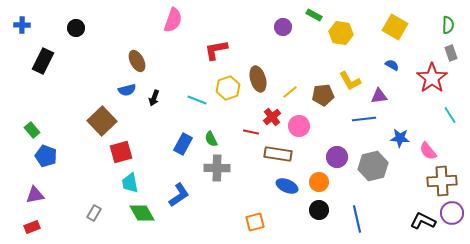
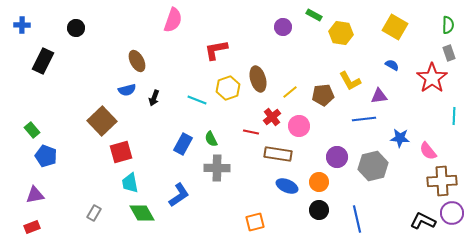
gray rectangle at (451, 53): moved 2 px left
cyan line at (450, 115): moved 4 px right, 1 px down; rotated 36 degrees clockwise
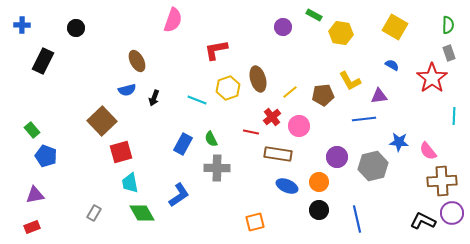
blue star at (400, 138): moved 1 px left, 4 px down
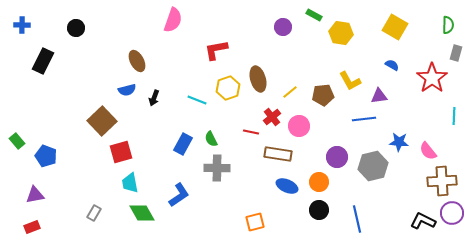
gray rectangle at (449, 53): moved 7 px right; rotated 35 degrees clockwise
green rectangle at (32, 130): moved 15 px left, 11 px down
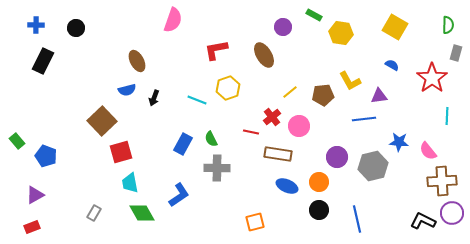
blue cross at (22, 25): moved 14 px right
brown ellipse at (258, 79): moved 6 px right, 24 px up; rotated 15 degrees counterclockwise
cyan line at (454, 116): moved 7 px left
purple triangle at (35, 195): rotated 18 degrees counterclockwise
